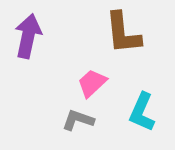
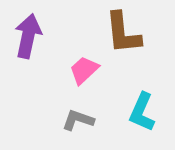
pink trapezoid: moved 8 px left, 13 px up
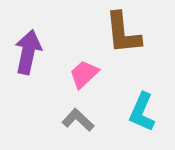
purple arrow: moved 16 px down
pink trapezoid: moved 4 px down
gray L-shape: rotated 24 degrees clockwise
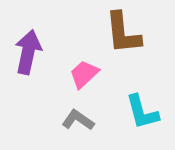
cyan L-shape: rotated 39 degrees counterclockwise
gray L-shape: rotated 8 degrees counterclockwise
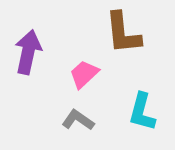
cyan L-shape: rotated 30 degrees clockwise
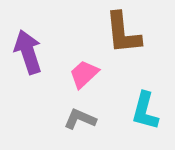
purple arrow: rotated 30 degrees counterclockwise
cyan L-shape: moved 3 px right, 1 px up
gray L-shape: moved 2 px right, 1 px up; rotated 12 degrees counterclockwise
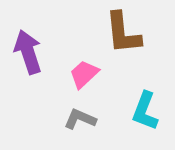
cyan L-shape: rotated 6 degrees clockwise
